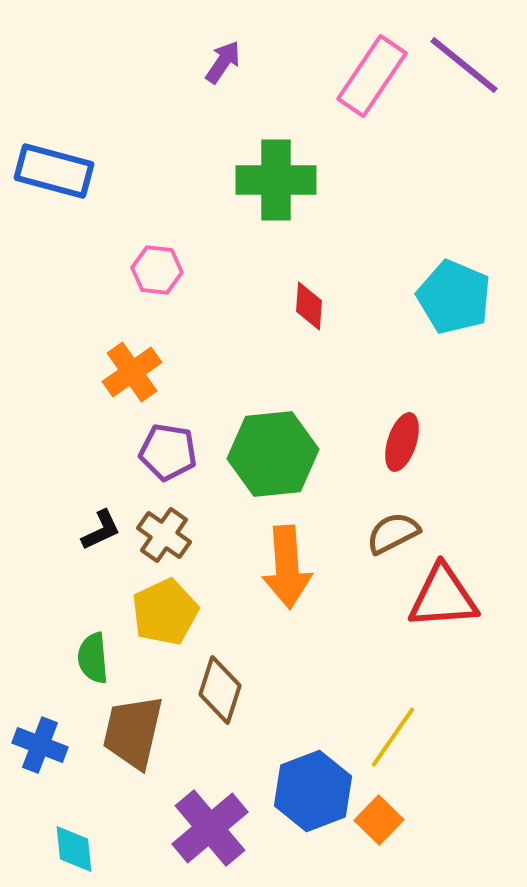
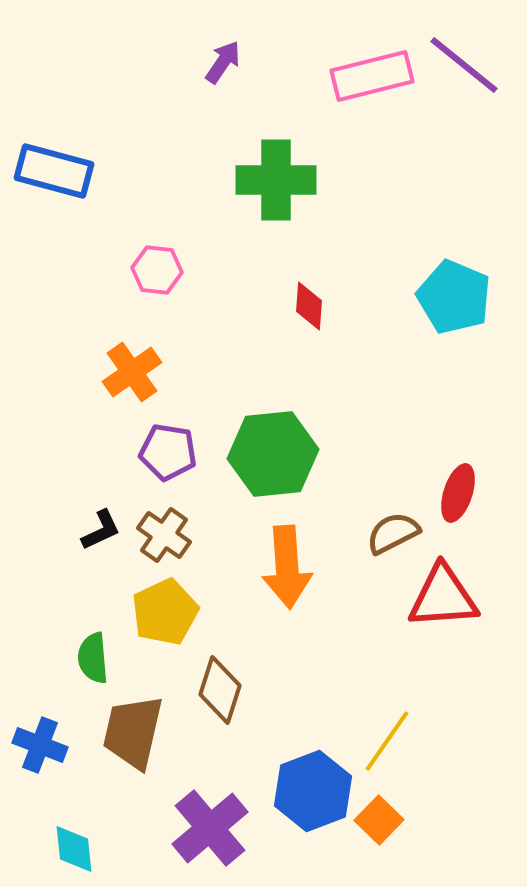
pink rectangle: rotated 42 degrees clockwise
red ellipse: moved 56 px right, 51 px down
yellow line: moved 6 px left, 4 px down
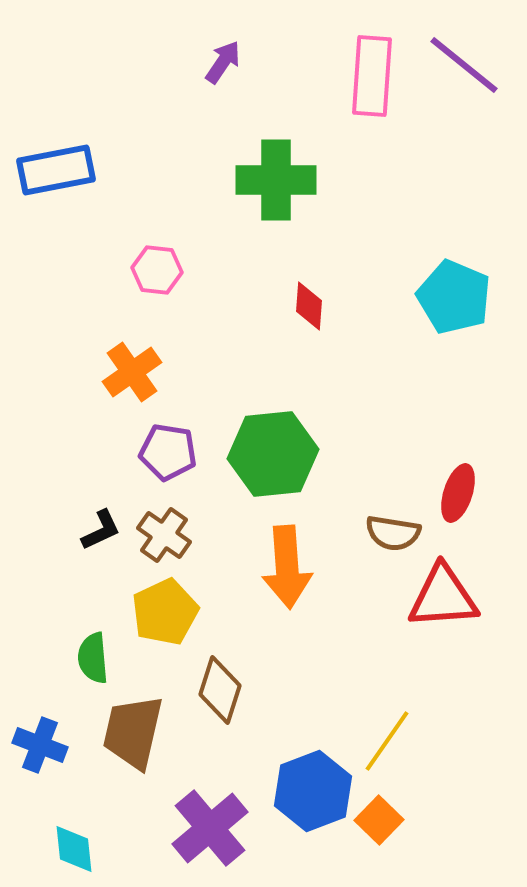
pink rectangle: rotated 72 degrees counterclockwise
blue rectangle: moved 2 px right, 1 px up; rotated 26 degrees counterclockwise
brown semicircle: rotated 144 degrees counterclockwise
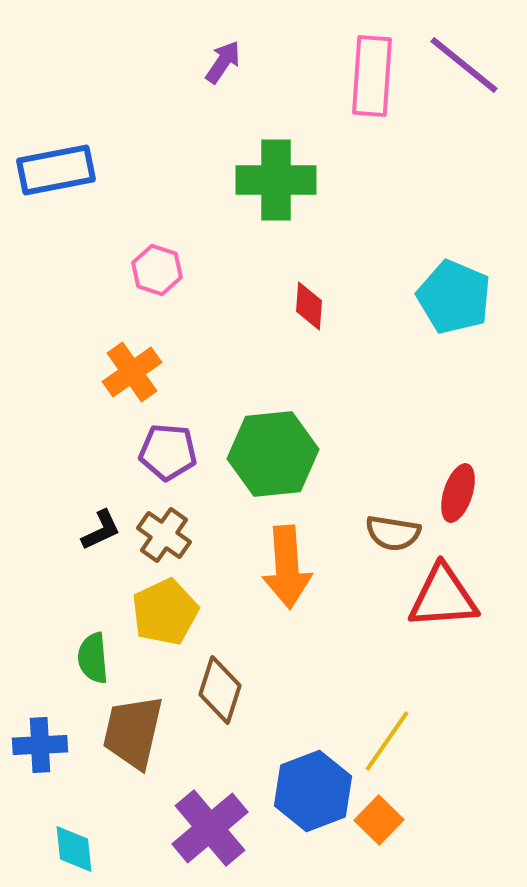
pink hexagon: rotated 12 degrees clockwise
purple pentagon: rotated 4 degrees counterclockwise
blue cross: rotated 24 degrees counterclockwise
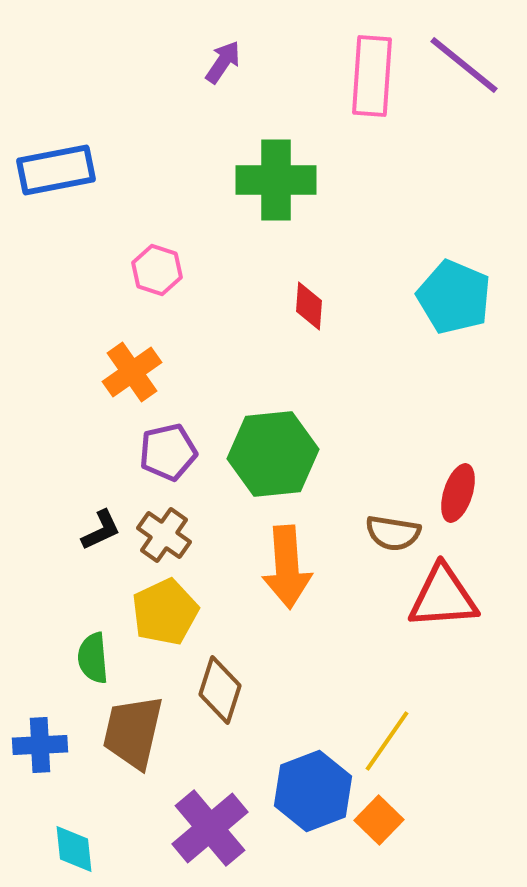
purple pentagon: rotated 18 degrees counterclockwise
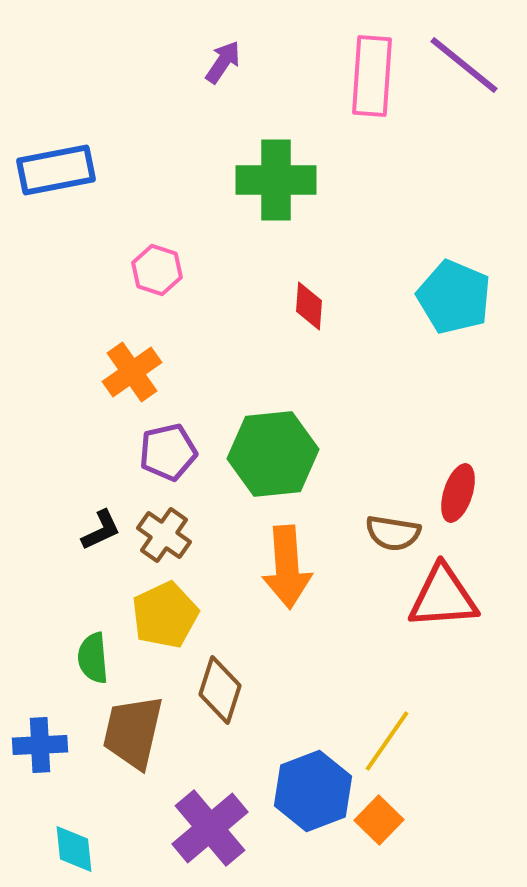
yellow pentagon: moved 3 px down
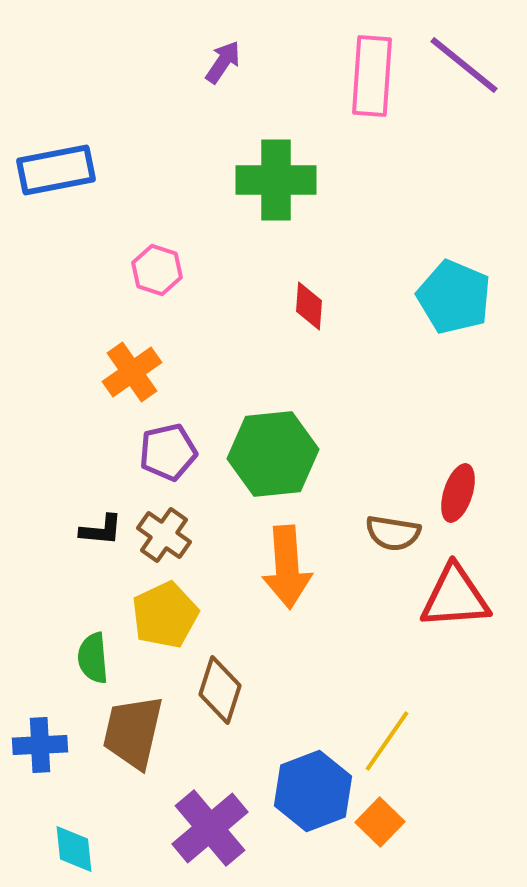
black L-shape: rotated 30 degrees clockwise
red triangle: moved 12 px right
orange square: moved 1 px right, 2 px down
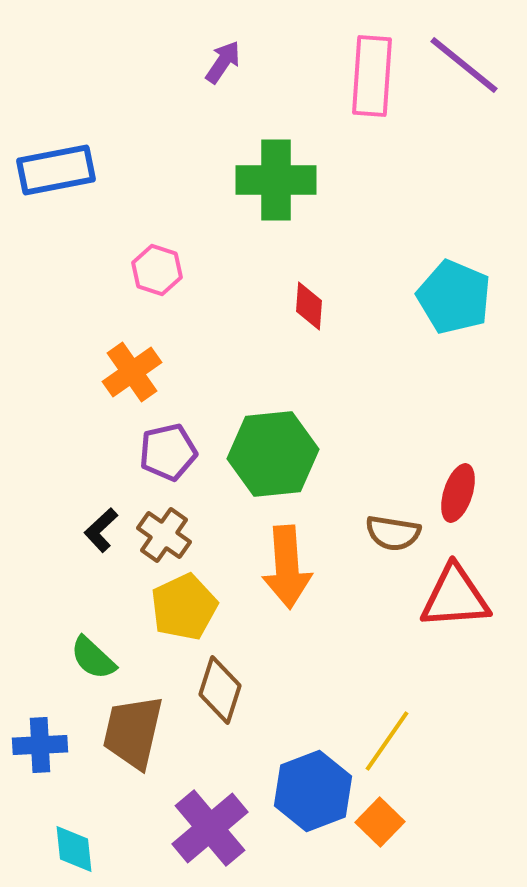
black L-shape: rotated 132 degrees clockwise
yellow pentagon: moved 19 px right, 8 px up
green semicircle: rotated 42 degrees counterclockwise
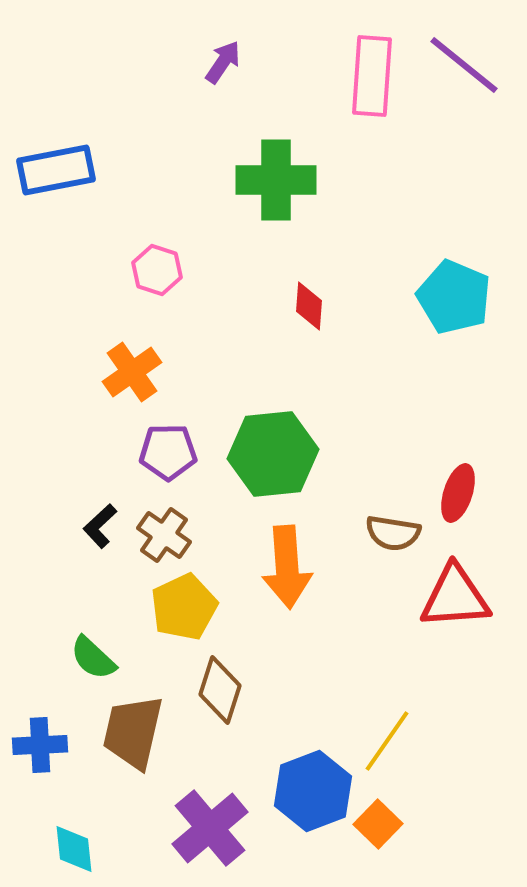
purple pentagon: rotated 12 degrees clockwise
black L-shape: moved 1 px left, 4 px up
orange square: moved 2 px left, 2 px down
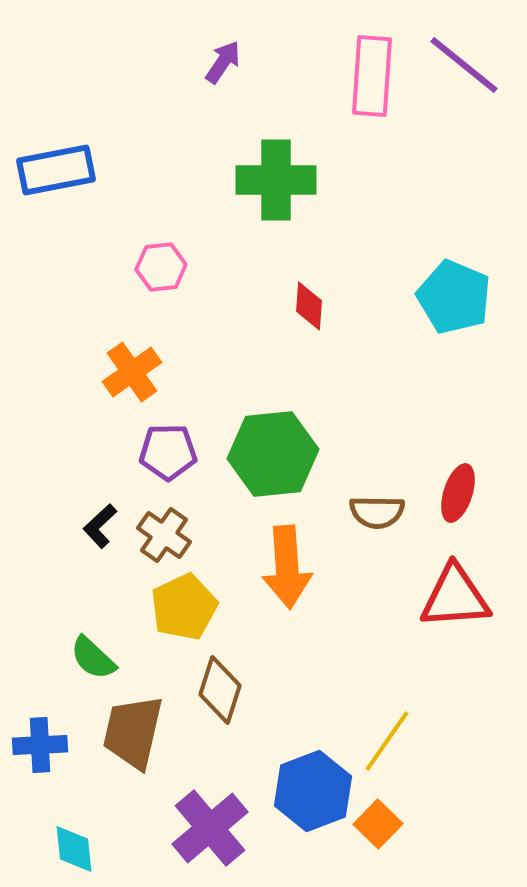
pink hexagon: moved 4 px right, 3 px up; rotated 24 degrees counterclockwise
brown semicircle: moved 16 px left, 21 px up; rotated 8 degrees counterclockwise
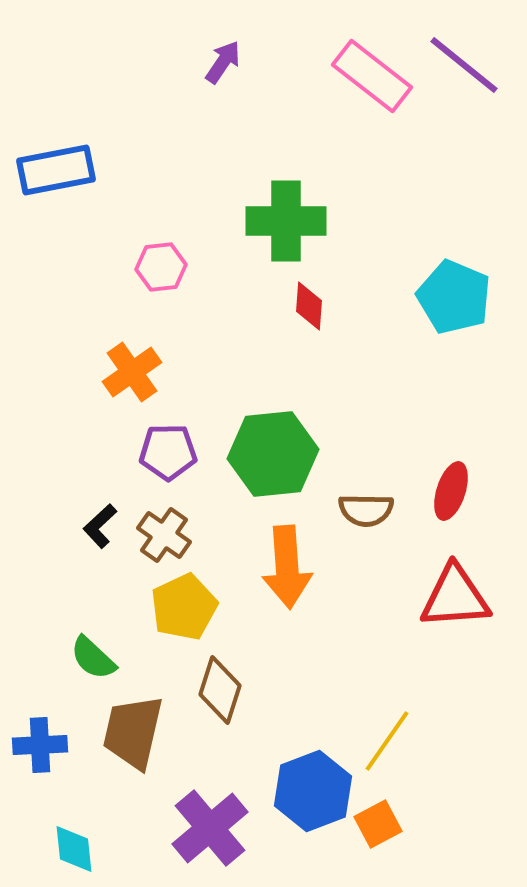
pink rectangle: rotated 56 degrees counterclockwise
green cross: moved 10 px right, 41 px down
red ellipse: moved 7 px left, 2 px up
brown semicircle: moved 11 px left, 2 px up
orange square: rotated 18 degrees clockwise
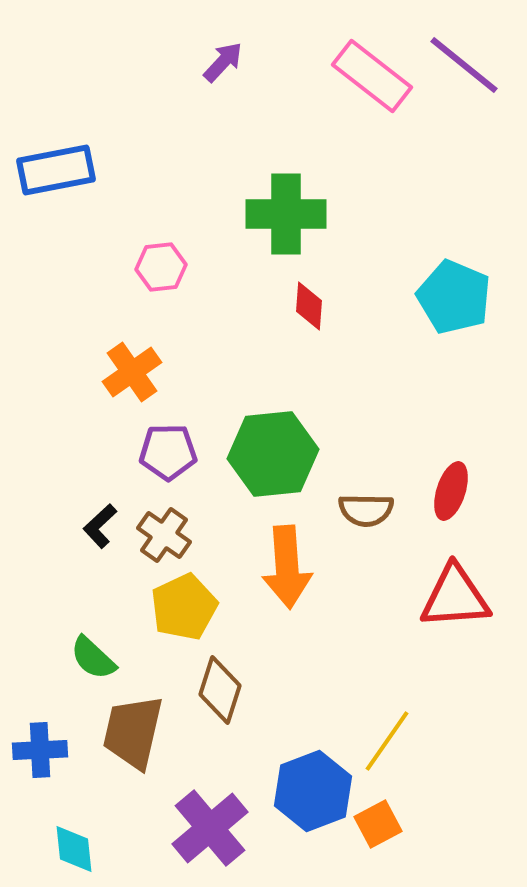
purple arrow: rotated 9 degrees clockwise
green cross: moved 7 px up
blue cross: moved 5 px down
